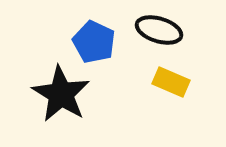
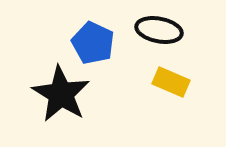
black ellipse: rotated 6 degrees counterclockwise
blue pentagon: moved 1 px left, 1 px down
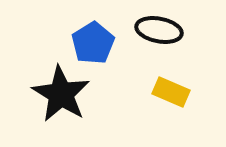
blue pentagon: rotated 15 degrees clockwise
yellow rectangle: moved 10 px down
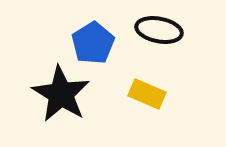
yellow rectangle: moved 24 px left, 2 px down
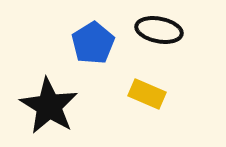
black star: moved 12 px left, 12 px down
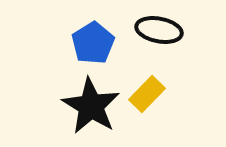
yellow rectangle: rotated 69 degrees counterclockwise
black star: moved 42 px right
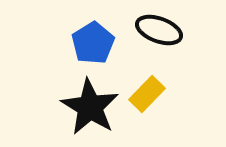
black ellipse: rotated 9 degrees clockwise
black star: moved 1 px left, 1 px down
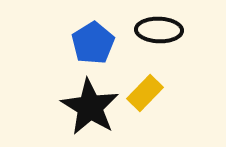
black ellipse: rotated 18 degrees counterclockwise
yellow rectangle: moved 2 px left, 1 px up
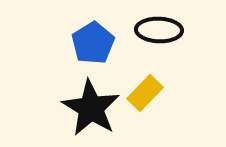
black star: moved 1 px right, 1 px down
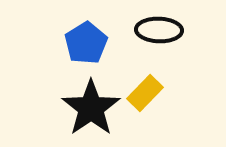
blue pentagon: moved 7 px left
black star: rotated 6 degrees clockwise
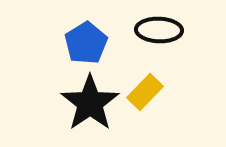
yellow rectangle: moved 1 px up
black star: moved 1 px left, 5 px up
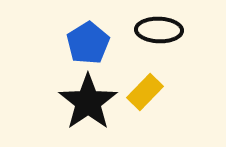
blue pentagon: moved 2 px right
black star: moved 2 px left, 1 px up
